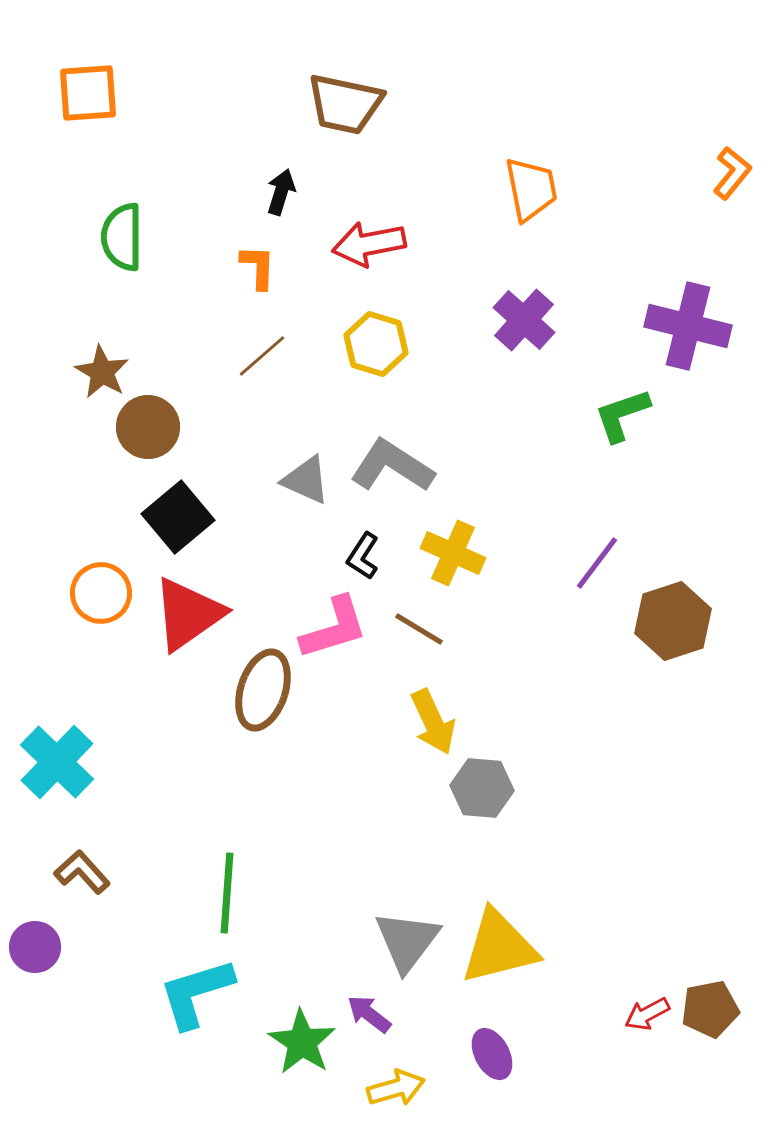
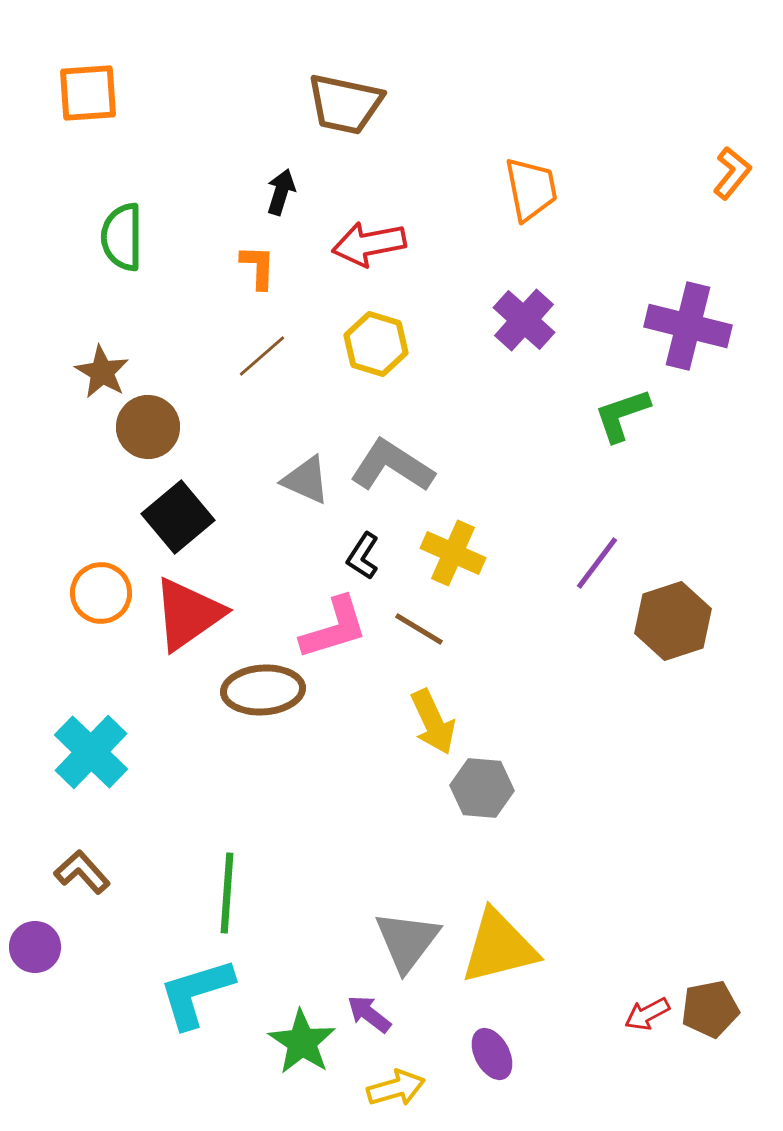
brown ellipse at (263, 690): rotated 68 degrees clockwise
cyan cross at (57, 762): moved 34 px right, 10 px up
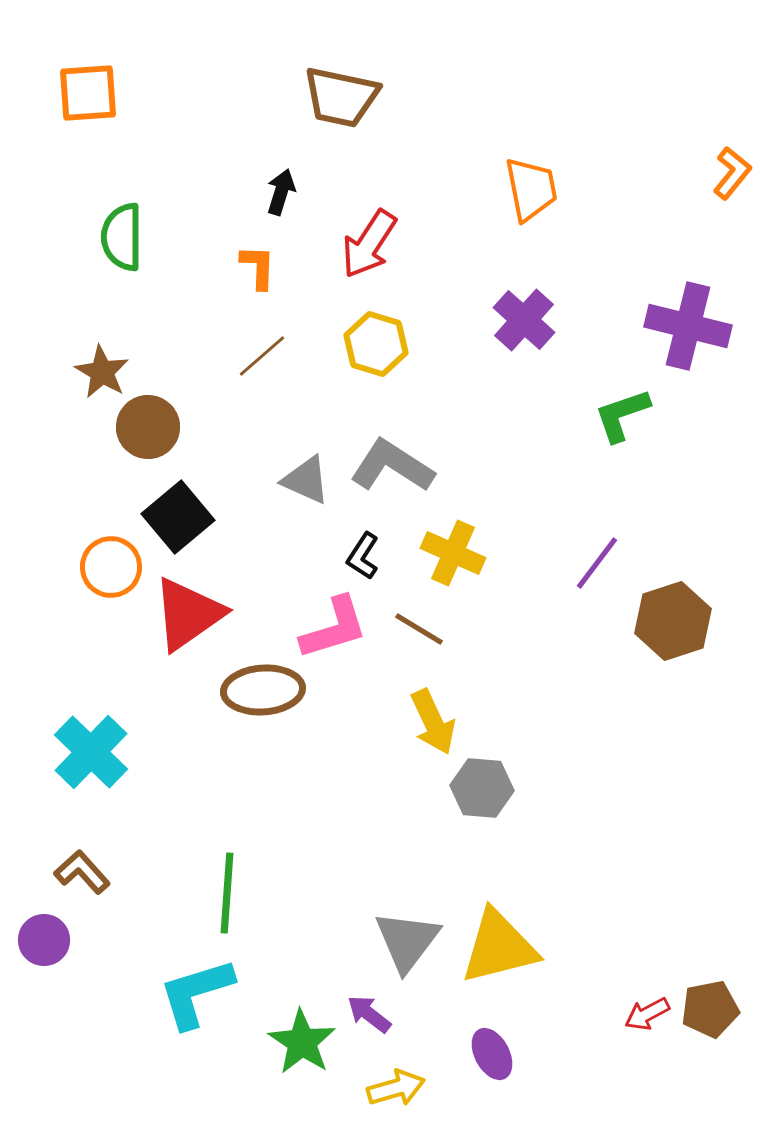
brown trapezoid at (345, 104): moved 4 px left, 7 px up
red arrow at (369, 244): rotated 46 degrees counterclockwise
orange circle at (101, 593): moved 10 px right, 26 px up
purple circle at (35, 947): moved 9 px right, 7 px up
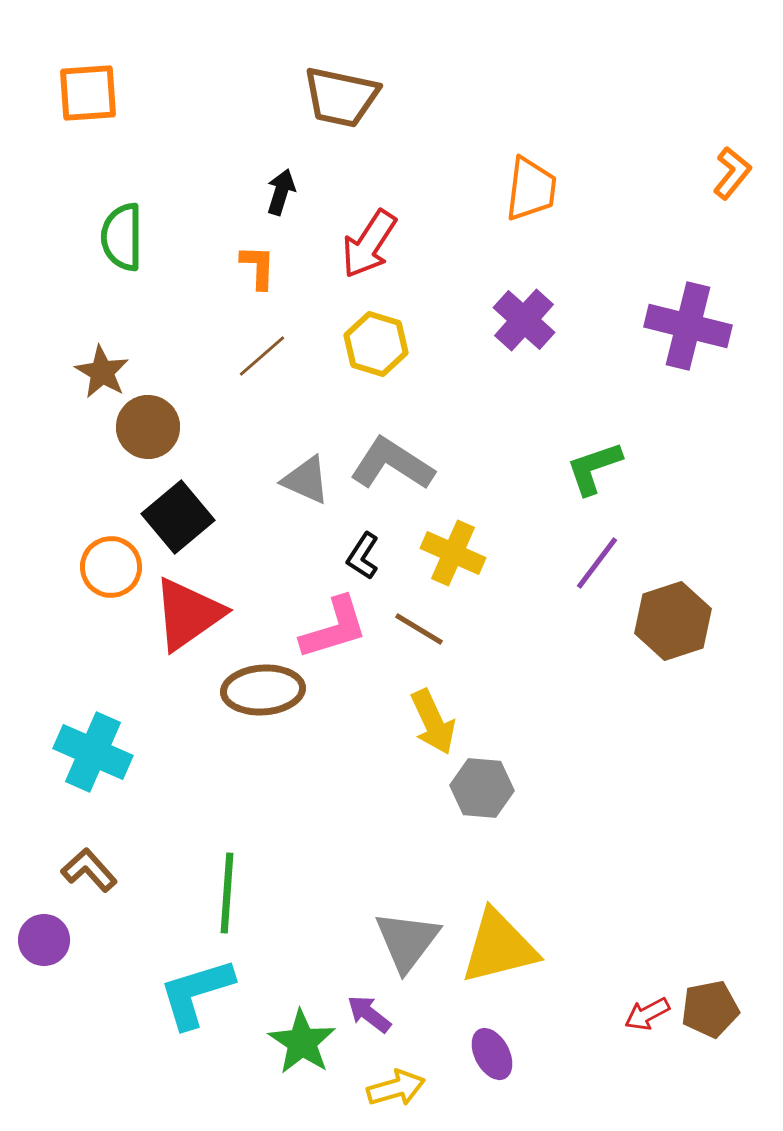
orange trapezoid at (531, 189): rotated 18 degrees clockwise
green L-shape at (622, 415): moved 28 px left, 53 px down
gray L-shape at (392, 466): moved 2 px up
cyan cross at (91, 752): moved 2 px right; rotated 20 degrees counterclockwise
brown L-shape at (82, 872): moved 7 px right, 2 px up
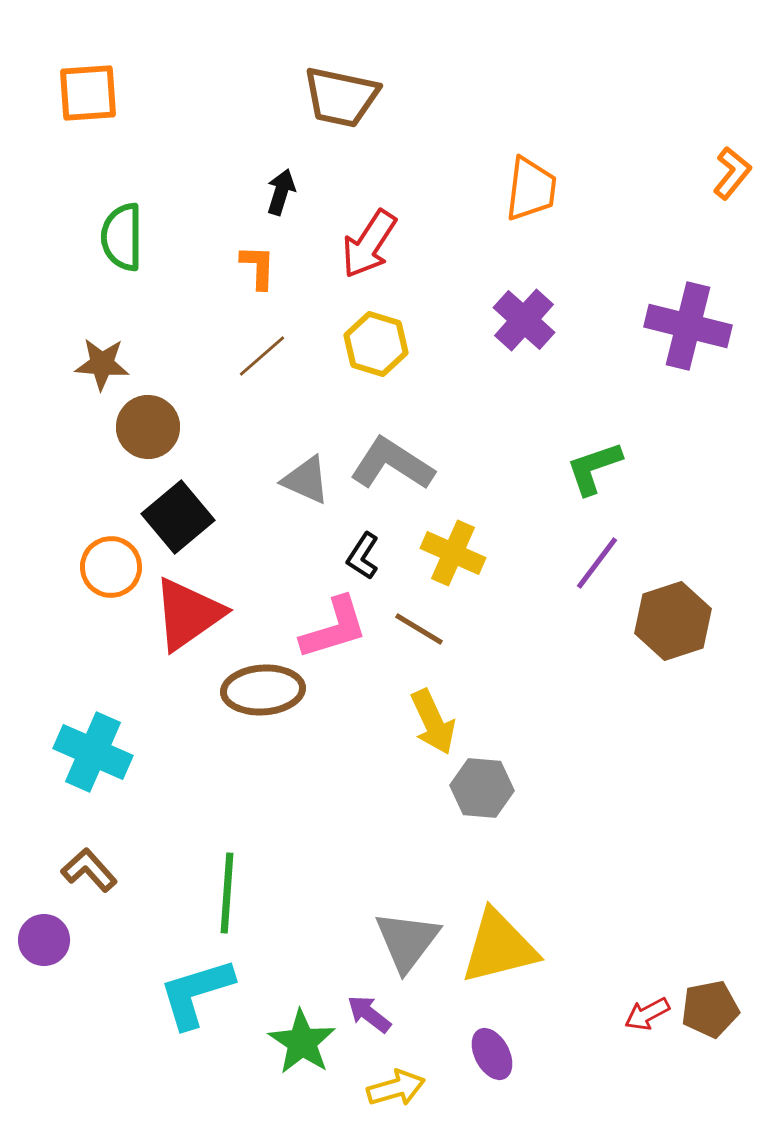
brown star at (102, 372): moved 8 px up; rotated 26 degrees counterclockwise
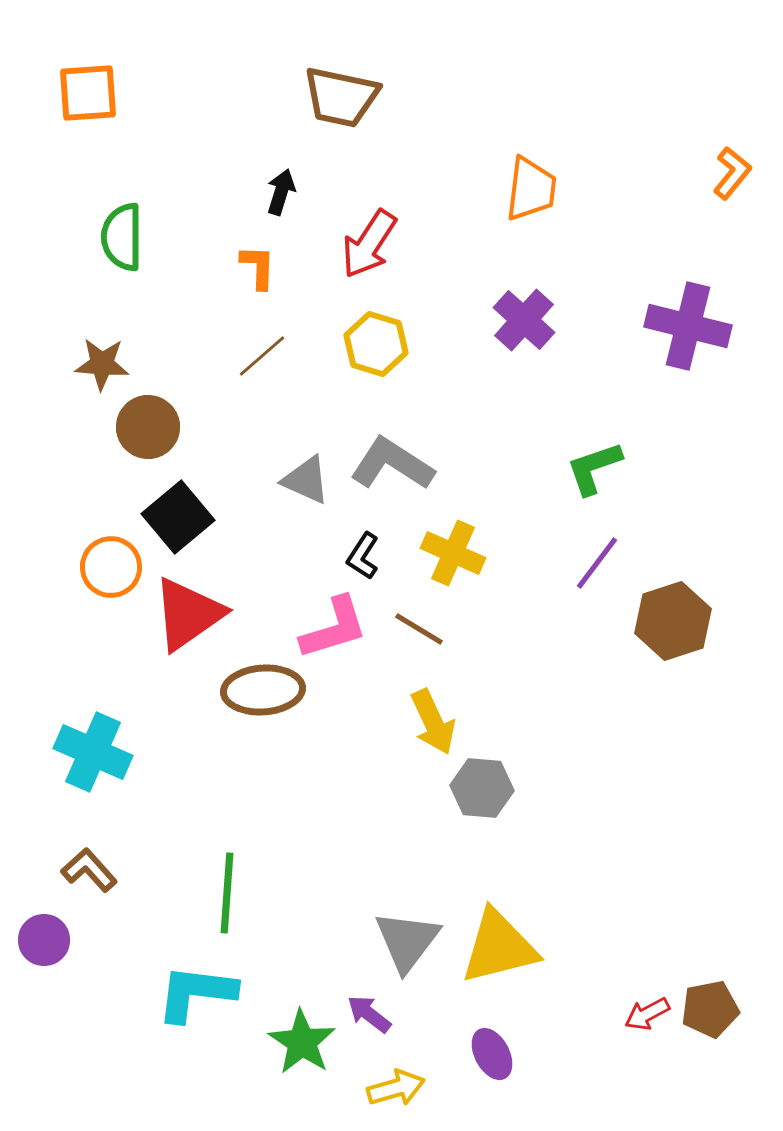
cyan L-shape at (196, 993): rotated 24 degrees clockwise
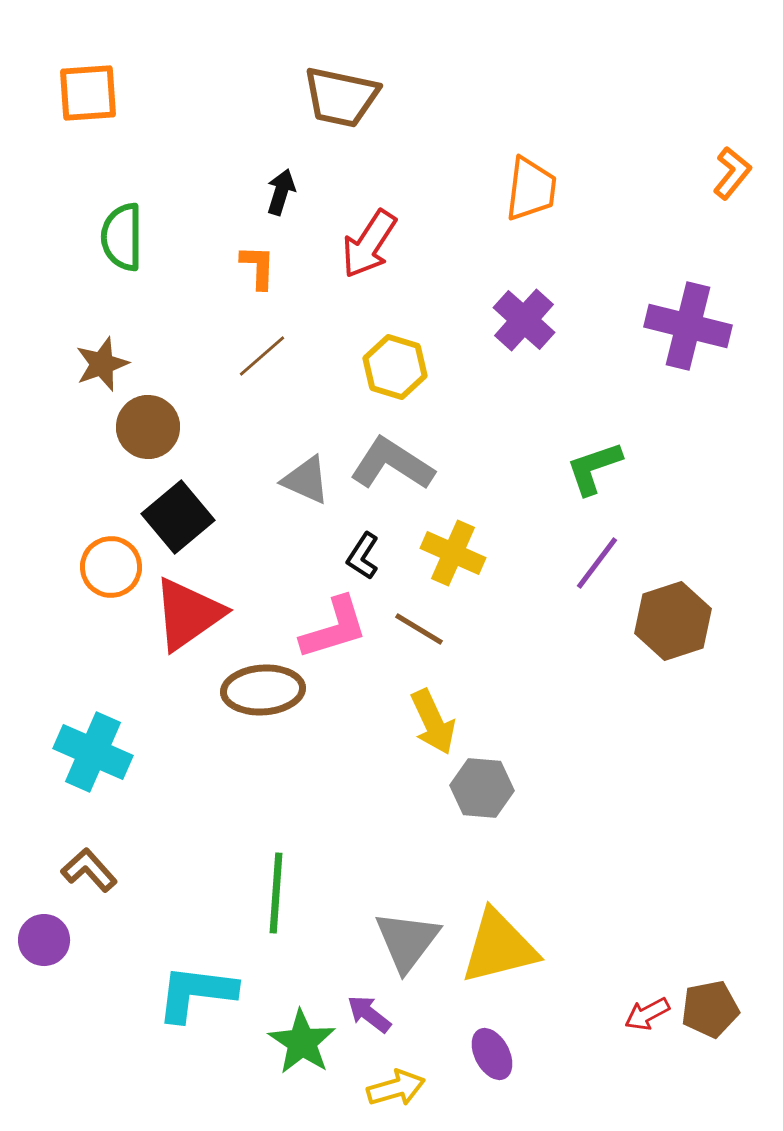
yellow hexagon at (376, 344): moved 19 px right, 23 px down
brown star at (102, 364): rotated 24 degrees counterclockwise
green line at (227, 893): moved 49 px right
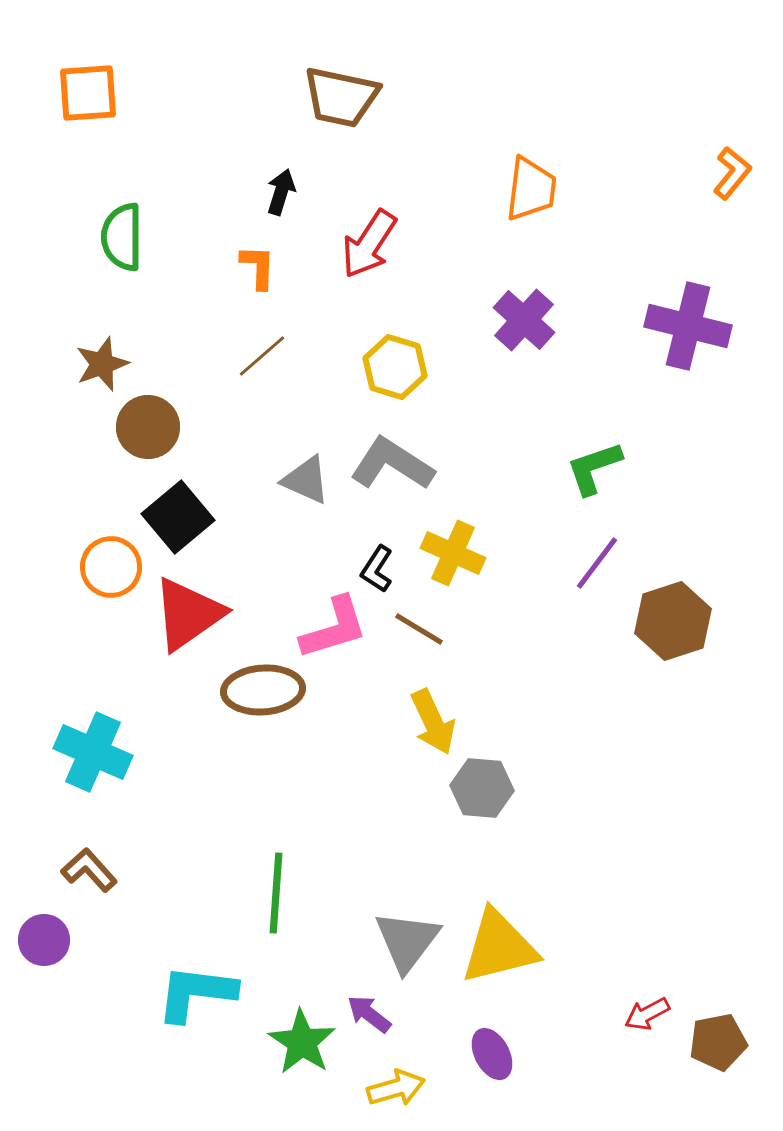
black L-shape at (363, 556): moved 14 px right, 13 px down
brown pentagon at (710, 1009): moved 8 px right, 33 px down
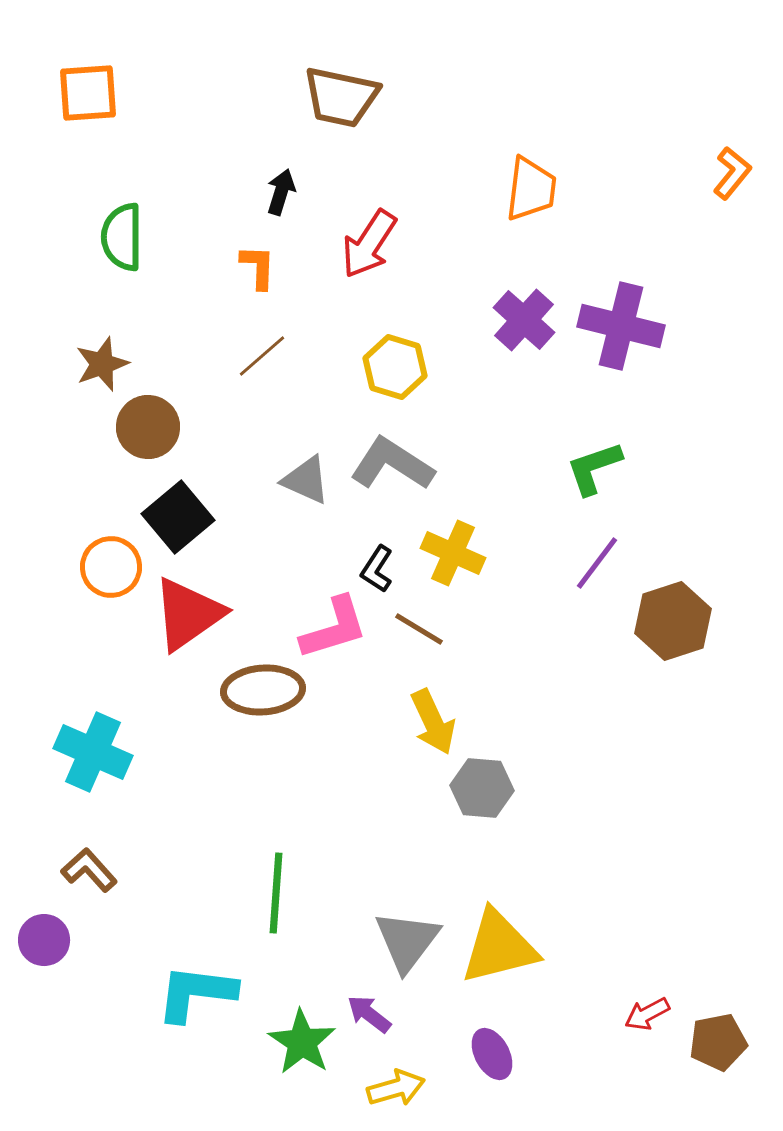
purple cross at (688, 326): moved 67 px left
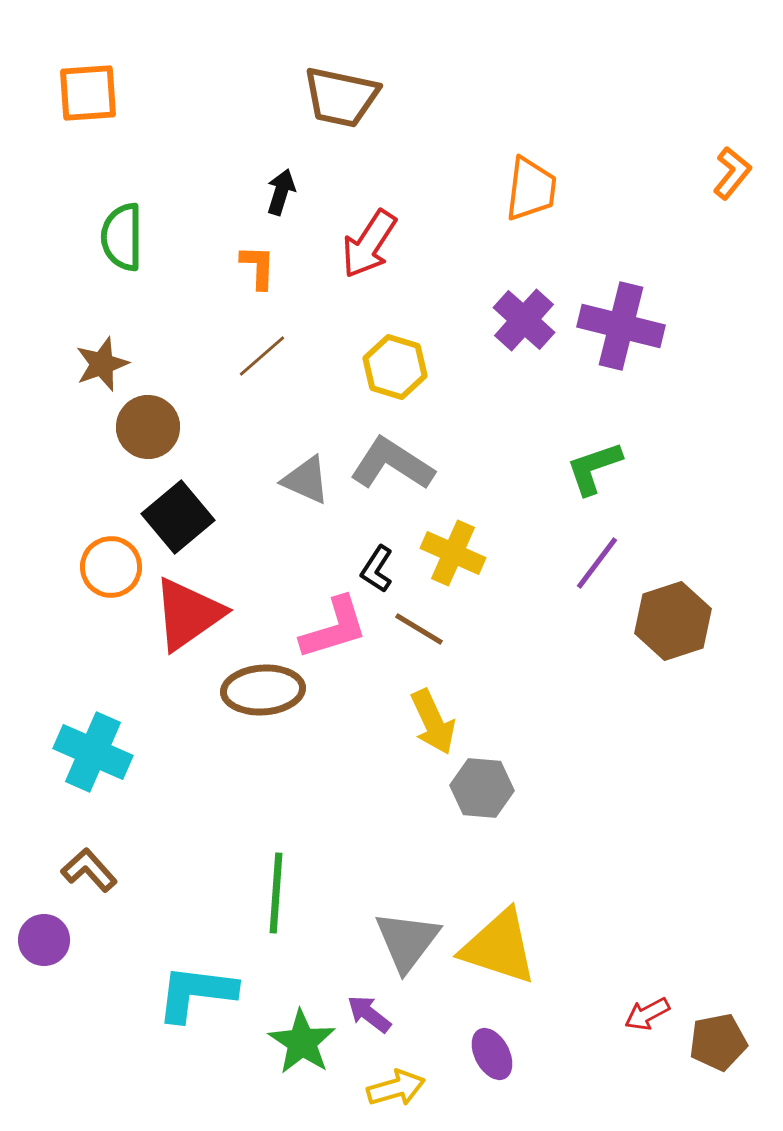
yellow triangle at (499, 947): rotated 32 degrees clockwise
